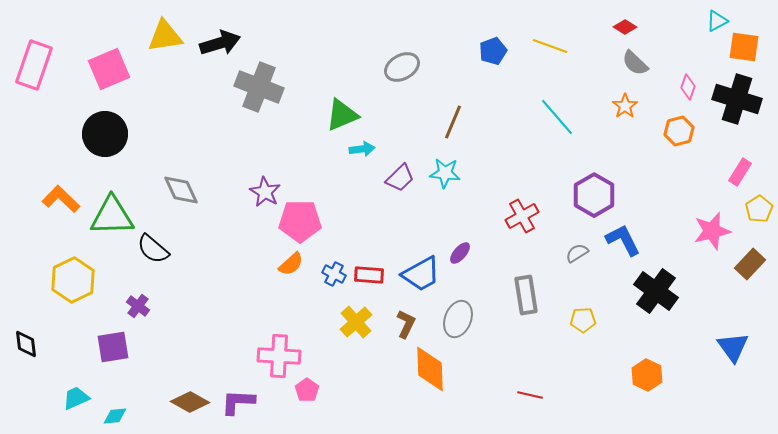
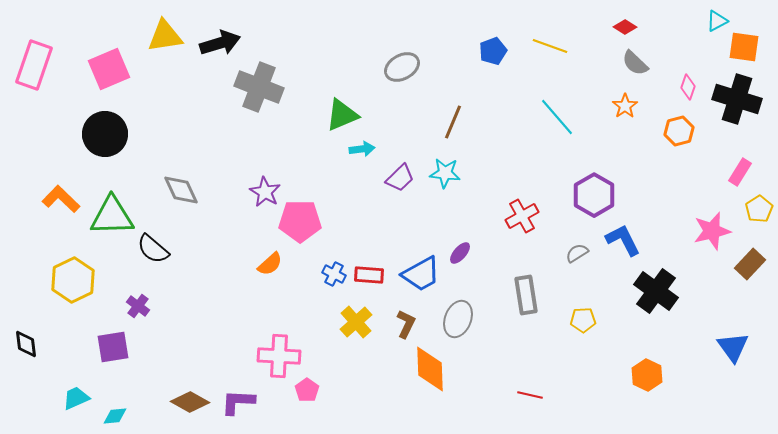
orange semicircle at (291, 264): moved 21 px left
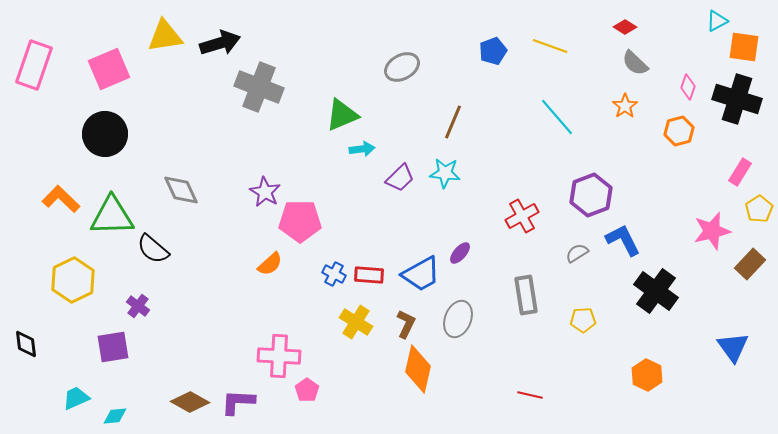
purple hexagon at (594, 195): moved 3 px left; rotated 9 degrees clockwise
yellow cross at (356, 322): rotated 16 degrees counterclockwise
orange diamond at (430, 369): moved 12 px left; rotated 15 degrees clockwise
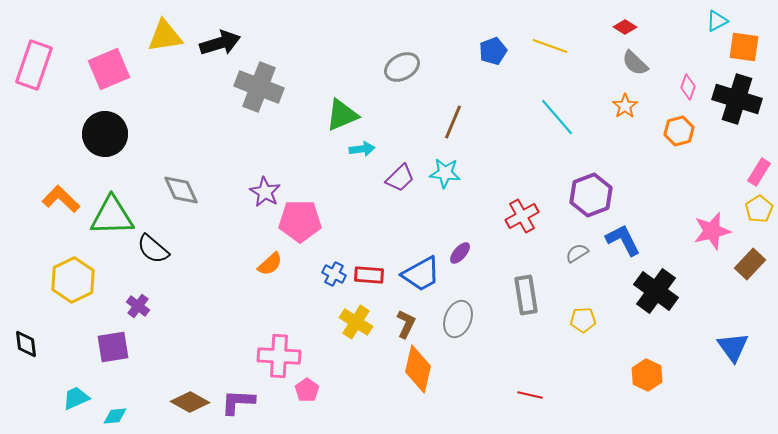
pink rectangle at (740, 172): moved 19 px right
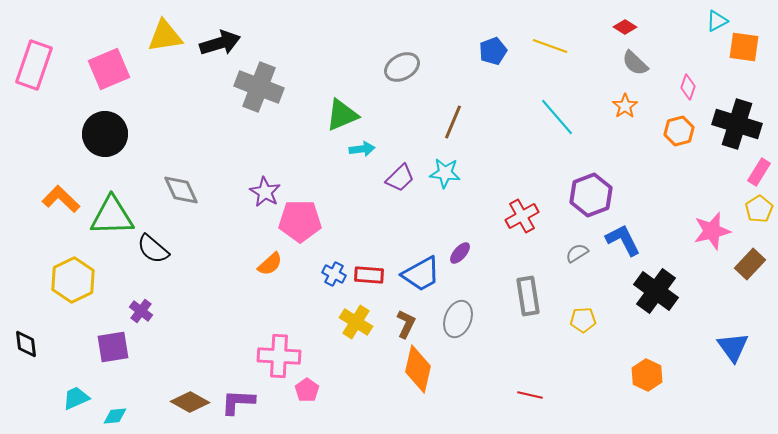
black cross at (737, 99): moved 25 px down
gray rectangle at (526, 295): moved 2 px right, 1 px down
purple cross at (138, 306): moved 3 px right, 5 px down
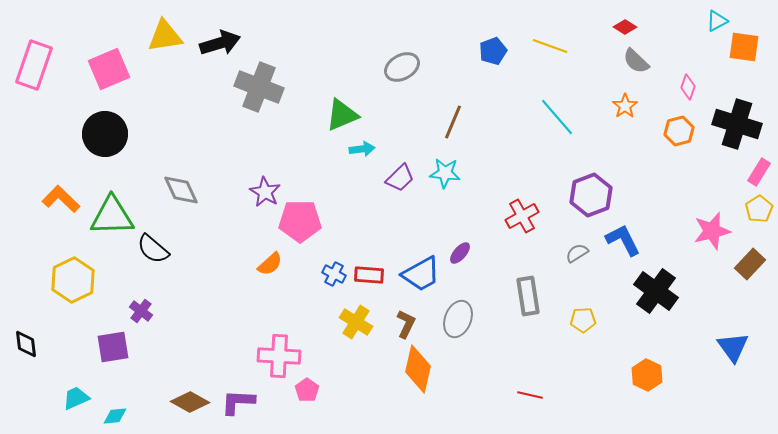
gray semicircle at (635, 63): moved 1 px right, 2 px up
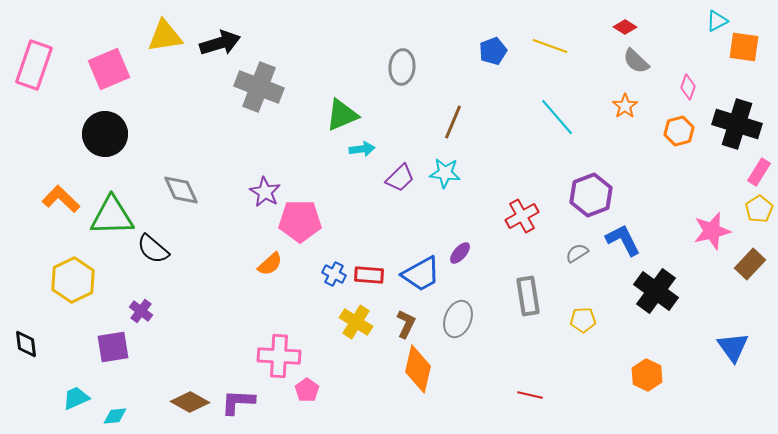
gray ellipse at (402, 67): rotated 56 degrees counterclockwise
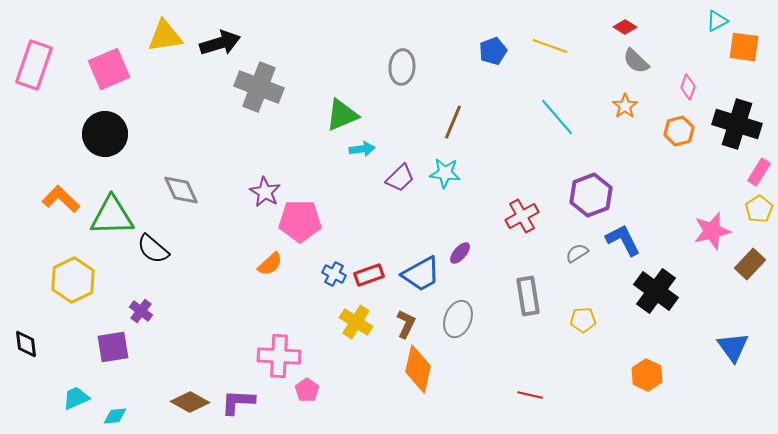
red rectangle at (369, 275): rotated 24 degrees counterclockwise
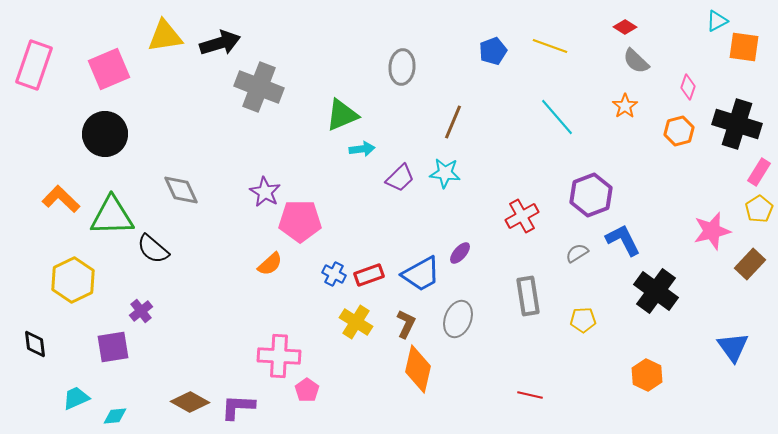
purple cross at (141, 311): rotated 15 degrees clockwise
black diamond at (26, 344): moved 9 px right
purple L-shape at (238, 402): moved 5 px down
